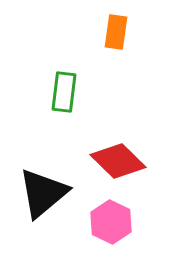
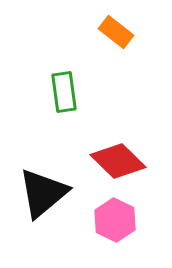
orange rectangle: rotated 60 degrees counterclockwise
green rectangle: rotated 15 degrees counterclockwise
pink hexagon: moved 4 px right, 2 px up
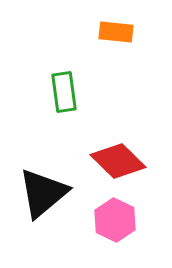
orange rectangle: rotated 32 degrees counterclockwise
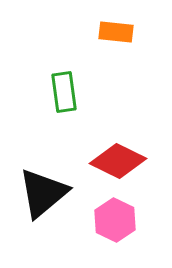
red diamond: rotated 18 degrees counterclockwise
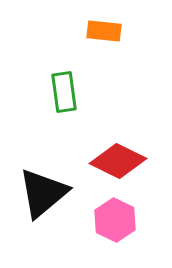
orange rectangle: moved 12 px left, 1 px up
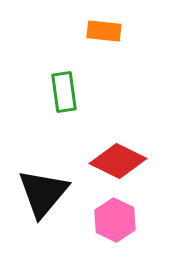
black triangle: rotated 10 degrees counterclockwise
